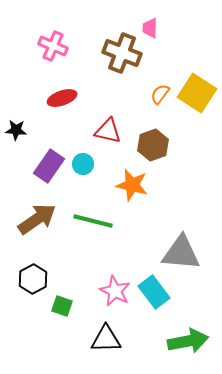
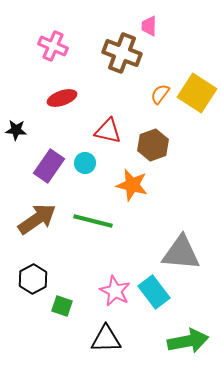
pink trapezoid: moved 1 px left, 2 px up
cyan circle: moved 2 px right, 1 px up
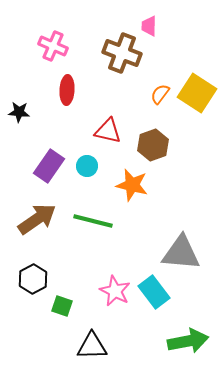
red ellipse: moved 5 px right, 8 px up; rotated 68 degrees counterclockwise
black star: moved 3 px right, 18 px up
cyan circle: moved 2 px right, 3 px down
black triangle: moved 14 px left, 7 px down
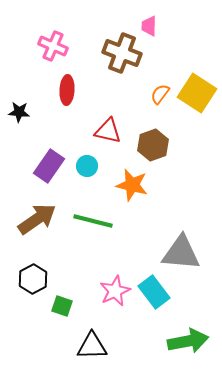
pink star: rotated 20 degrees clockwise
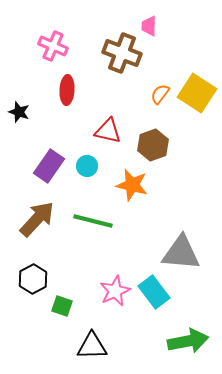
black star: rotated 15 degrees clockwise
brown arrow: rotated 12 degrees counterclockwise
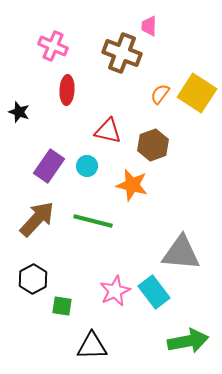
green square: rotated 10 degrees counterclockwise
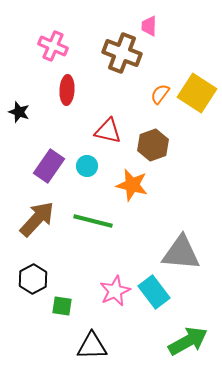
green arrow: rotated 18 degrees counterclockwise
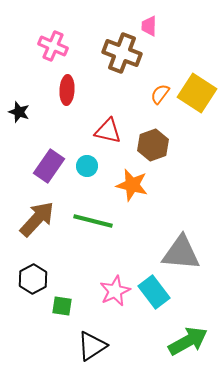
black triangle: rotated 32 degrees counterclockwise
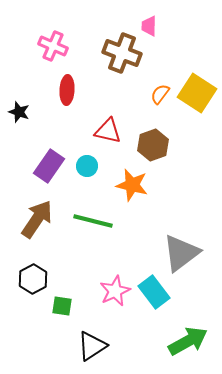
brown arrow: rotated 9 degrees counterclockwise
gray triangle: rotated 42 degrees counterclockwise
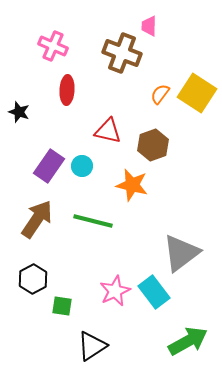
cyan circle: moved 5 px left
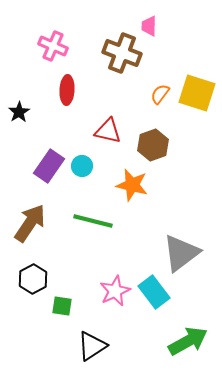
yellow square: rotated 15 degrees counterclockwise
black star: rotated 20 degrees clockwise
brown arrow: moved 7 px left, 4 px down
